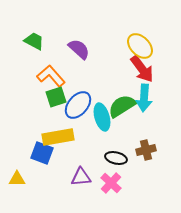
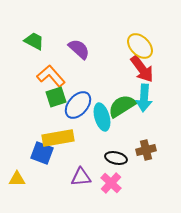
yellow rectangle: moved 1 px down
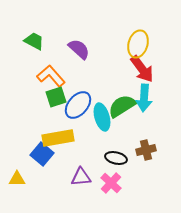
yellow ellipse: moved 2 px left, 2 px up; rotated 60 degrees clockwise
blue square: moved 1 px down; rotated 20 degrees clockwise
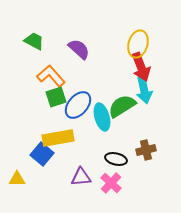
red arrow: moved 1 px left, 2 px up; rotated 16 degrees clockwise
cyan arrow: moved 8 px up; rotated 16 degrees counterclockwise
black ellipse: moved 1 px down
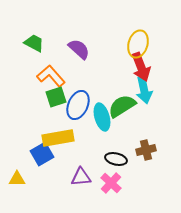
green trapezoid: moved 2 px down
blue ellipse: rotated 16 degrees counterclockwise
blue square: rotated 20 degrees clockwise
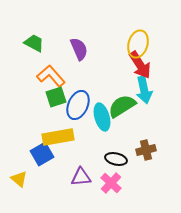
purple semicircle: rotated 25 degrees clockwise
red arrow: moved 1 px left, 2 px up; rotated 12 degrees counterclockwise
yellow rectangle: moved 1 px up
yellow triangle: moved 2 px right; rotated 42 degrees clockwise
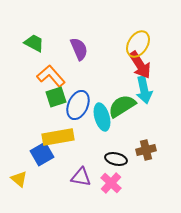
yellow ellipse: rotated 16 degrees clockwise
purple triangle: rotated 15 degrees clockwise
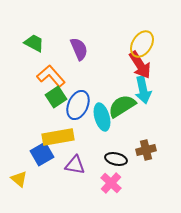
yellow ellipse: moved 4 px right
cyan arrow: moved 1 px left
green square: rotated 15 degrees counterclockwise
purple triangle: moved 6 px left, 12 px up
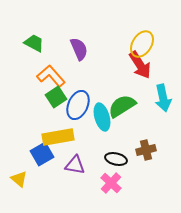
cyan arrow: moved 20 px right, 8 px down
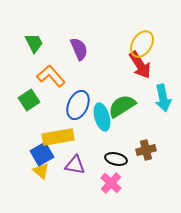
green trapezoid: rotated 35 degrees clockwise
green square: moved 27 px left, 3 px down
yellow triangle: moved 22 px right, 8 px up
